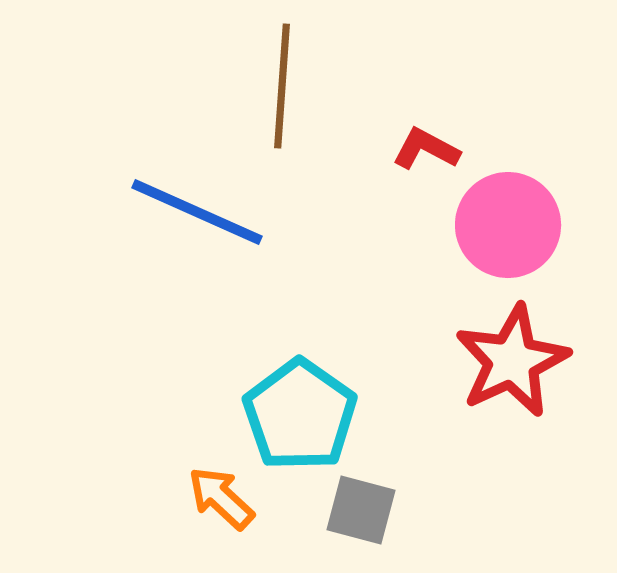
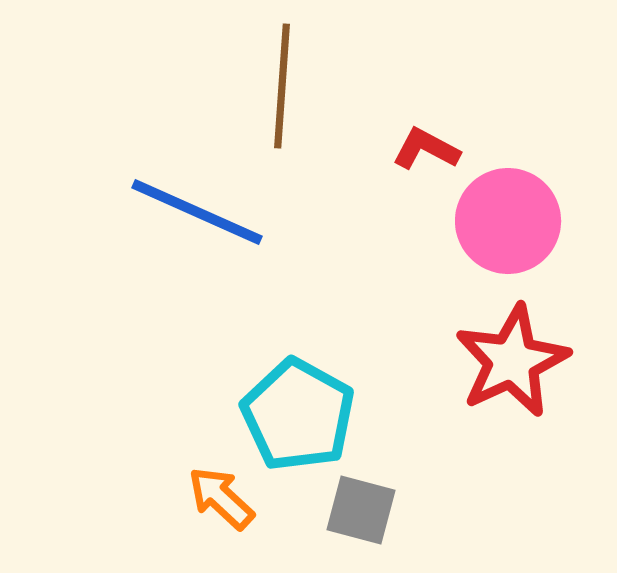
pink circle: moved 4 px up
cyan pentagon: moved 2 px left; rotated 6 degrees counterclockwise
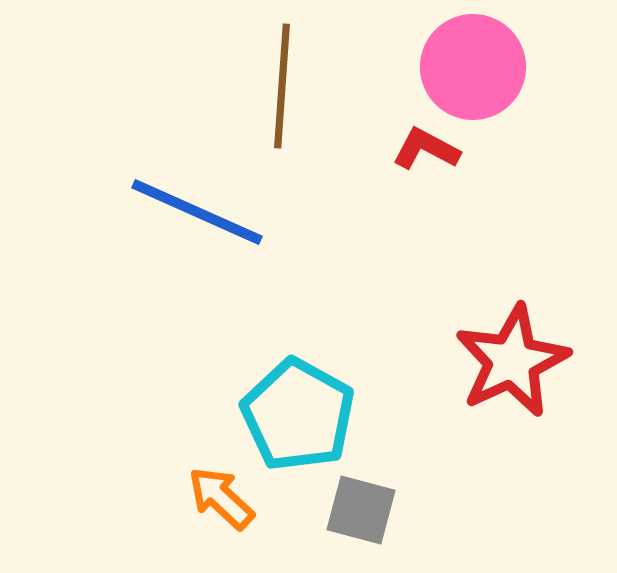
pink circle: moved 35 px left, 154 px up
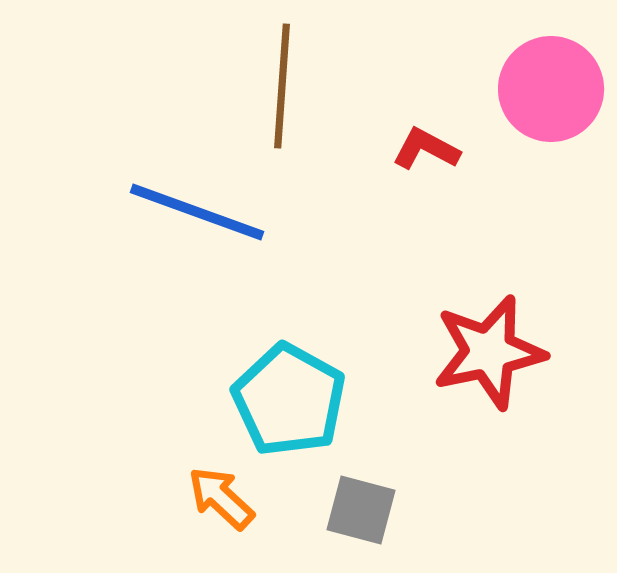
pink circle: moved 78 px right, 22 px down
blue line: rotated 4 degrees counterclockwise
red star: moved 23 px left, 9 px up; rotated 13 degrees clockwise
cyan pentagon: moved 9 px left, 15 px up
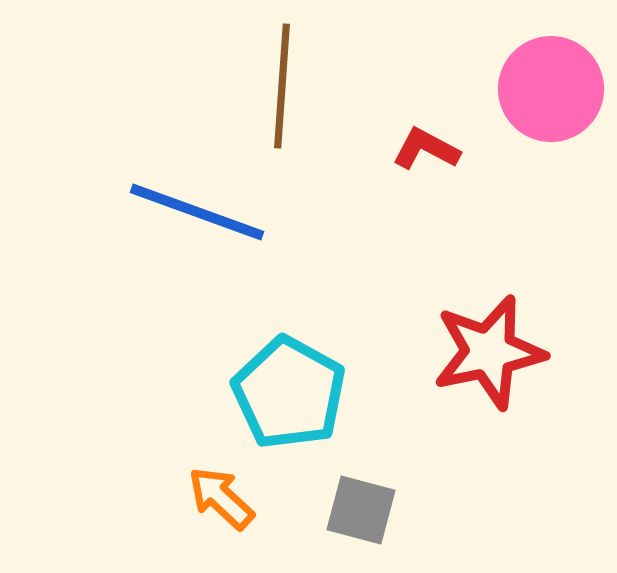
cyan pentagon: moved 7 px up
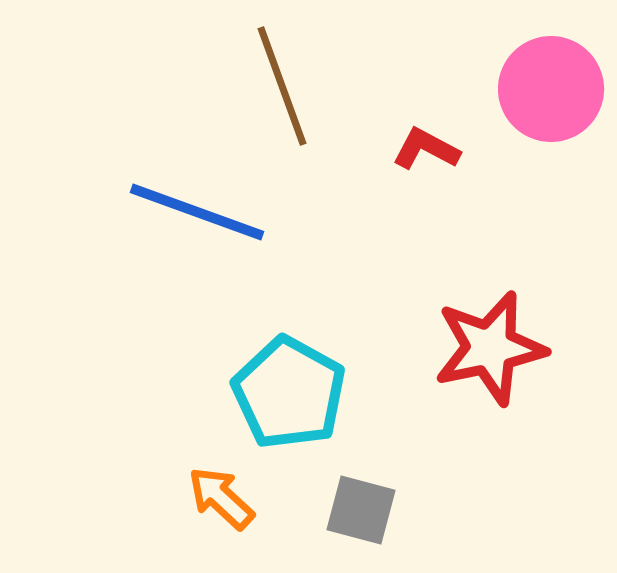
brown line: rotated 24 degrees counterclockwise
red star: moved 1 px right, 4 px up
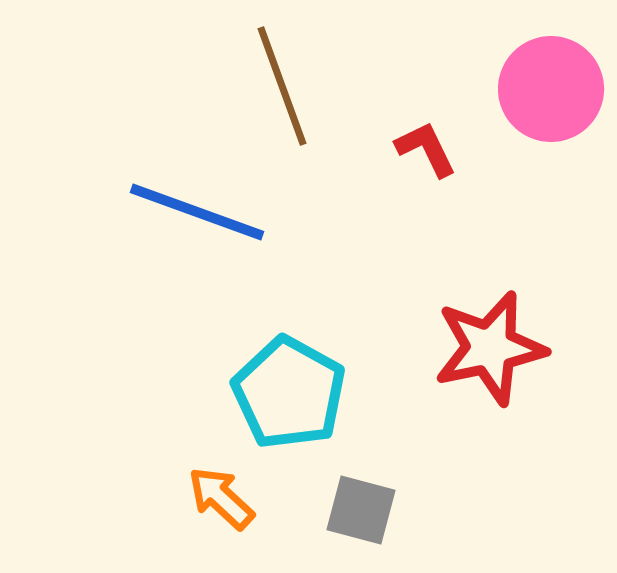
red L-shape: rotated 36 degrees clockwise
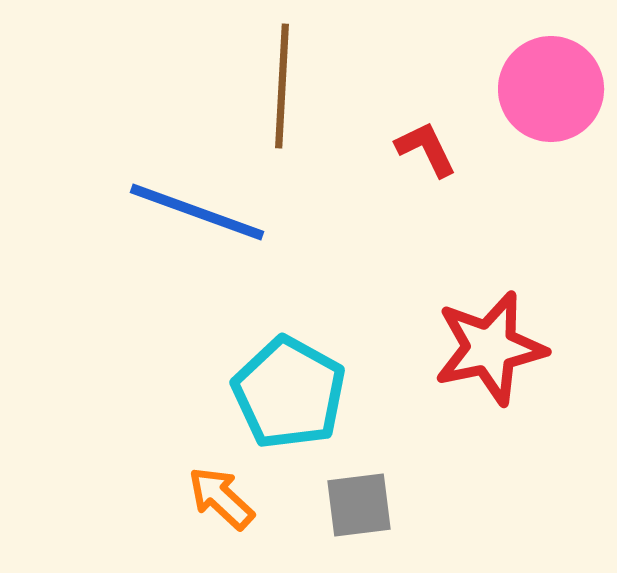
brown line: rotated 23 degrees clockwise
gray square: moved 2 px left, 5 px up; rotated 22 degrees counterclockwise
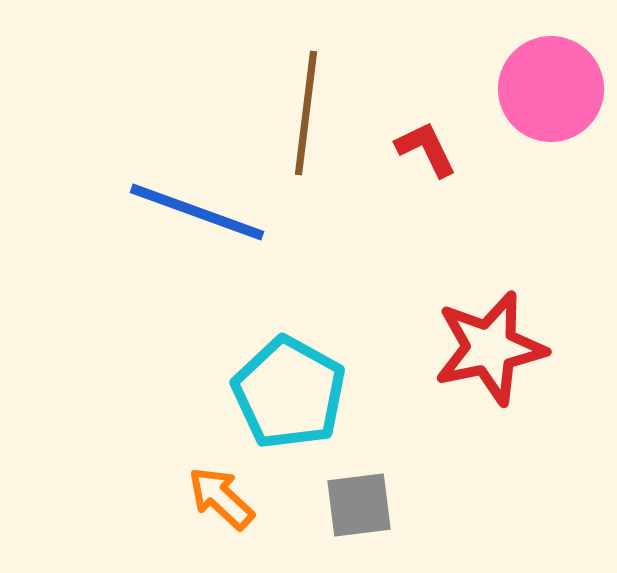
brown line: moved 24 px right, 27 px down; rotated 4 degrees clockwise
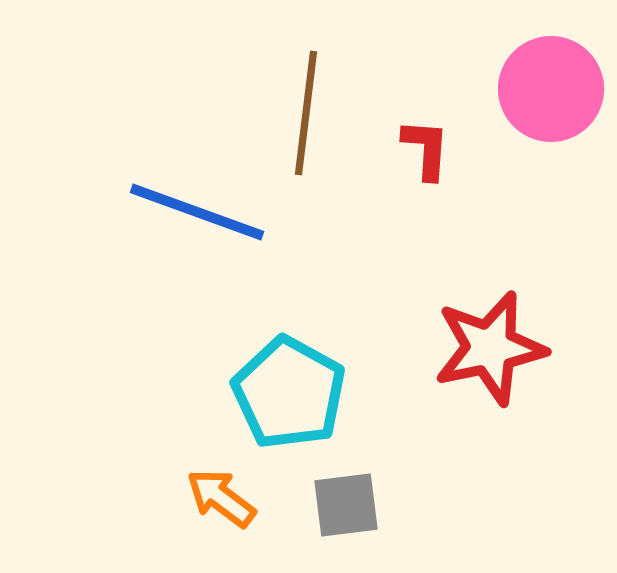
red L-shape: rotated 30 degrees clockwise
orange arrow: rotated 6 degrees counterclockwise
gray square: moved 13 px left
